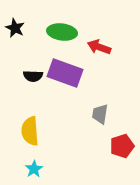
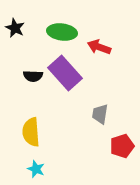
purple rectangle: rotated 28 degrees clockwise
yellow semicircle: moved 1 px right, 1 px down
cyan star: moved 2 px right; rotated 18 degrees counterclockwise
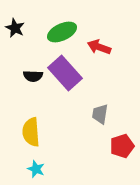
green ellipse: rotated 32 degrees counterclockwise
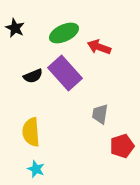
green ellipse: moved 2 px right, 1 px down
black semicircle: rotated 24 degrees counterclockwise
